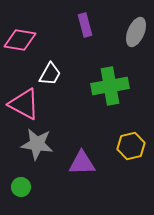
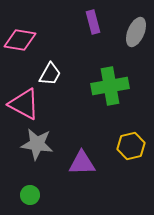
purple rectangle: moved 8 px right, 3 px up
green circle: moved 9 px right, 8 px down
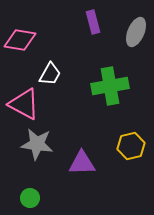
green circle: moved 3 px down
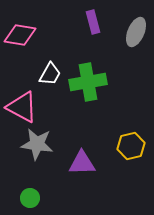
pink diamond: moved 5 px up
green cross: moved 22 px left, 4 px up
pink triangle: moved 2 px left, 3 px down
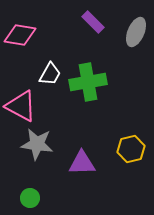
purple rectangle: rotated 30 degrees counterclockwise
pink triangle: moved 1 px left, 1 px up
yellow hexagon: moved 3 px down
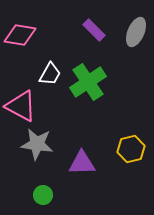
purple rectangle: moved 1 px right, 8 px down
green cross: rotated 24 degrees counterclockwise
green circle: moved 13 px right, 3 px up
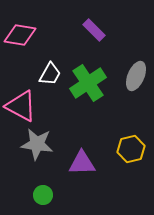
gray ellipse: moved 44 px down
green cross: moved 1 px down
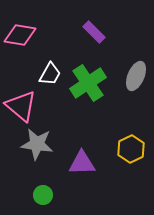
purple rectangle: moved 2 px down
pink triangle: rotated 12 degrees clockwise
yellow hexagon: rotated 12 degrees counterclockwise
